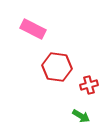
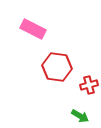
green arrow: moved 1 px left
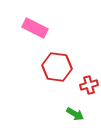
pink rectangle: moved 2 px right, 1 px up
green arrow: moved 5 px left, 2 px up
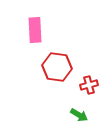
pink rectangle: moved 2 px down; rotated 60 degrees clockwise
green arrow: moved 4 px right, 1 px down
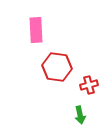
pink rectangle: moved 1 px right
green arrow: moved 1 px right; rotated 48 degrees clockwise
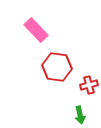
pink rectangle: rotated 40 degrees counterclockwise
